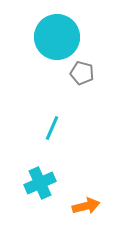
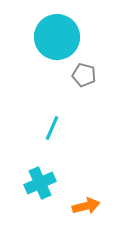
gray pentagon: moved 2 px right, 2 px down
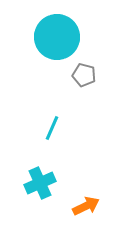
orange arrow: rotated 12 degrees counterclockwise
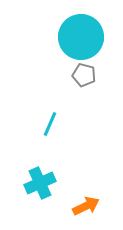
cyan circle: moved 24 px right
cyan line: moved 2 px left, 4 px up
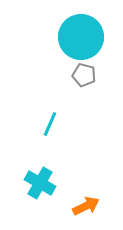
cyan cross: rotated 36 degrees counterclockwise
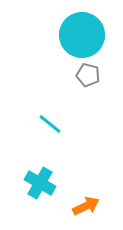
cyan circle: moved 1 px right, 2 px up
gray pentagon: moved 4 px right
cyan line: rotated 75 degrees counterclockwise
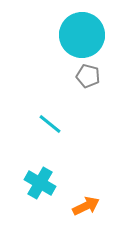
gray pentagon: moved 1 px down
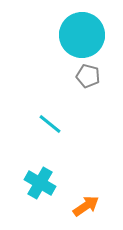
orange arrow: rotated 8 degrees counterclockwise
